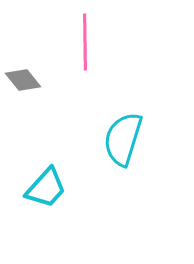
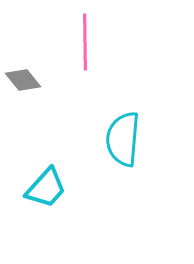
cyan semicircle: rotated 12 degrees counterclockwise
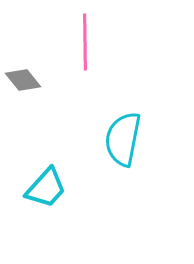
cyan semicircle: rotated 6 degrees clockwise
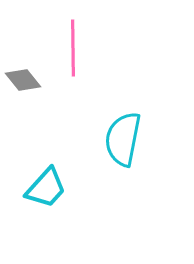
pink line: moved 12 px left, 6 px down
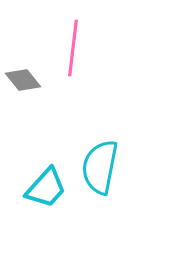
pink line: rotated 8 degrees clockwise
cyan semicircle: moved 23 px left, 28 px down
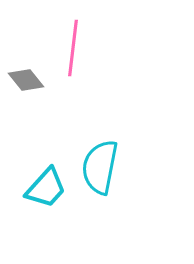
gray diamond: moved 3 px right
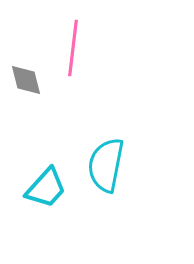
gray diamond: rotated 24 degrees clockwise
cyan semicircle: moved 6 px right, 2 px up
